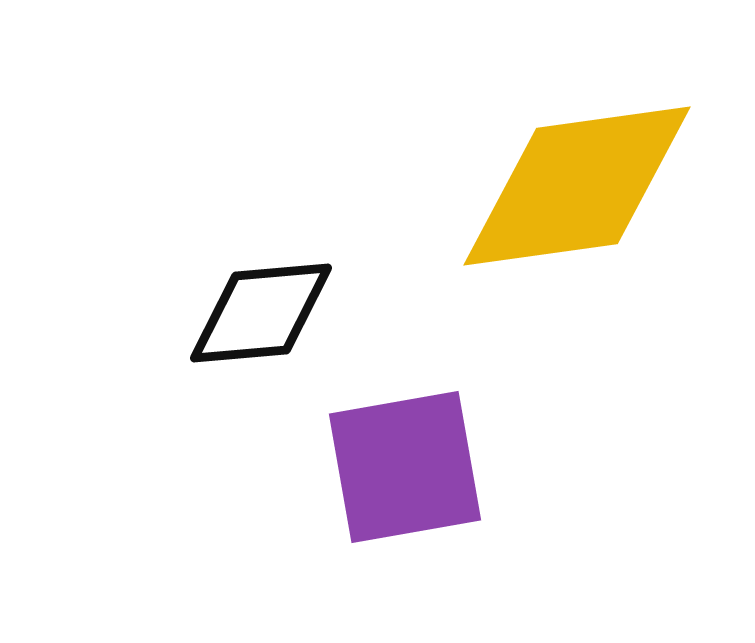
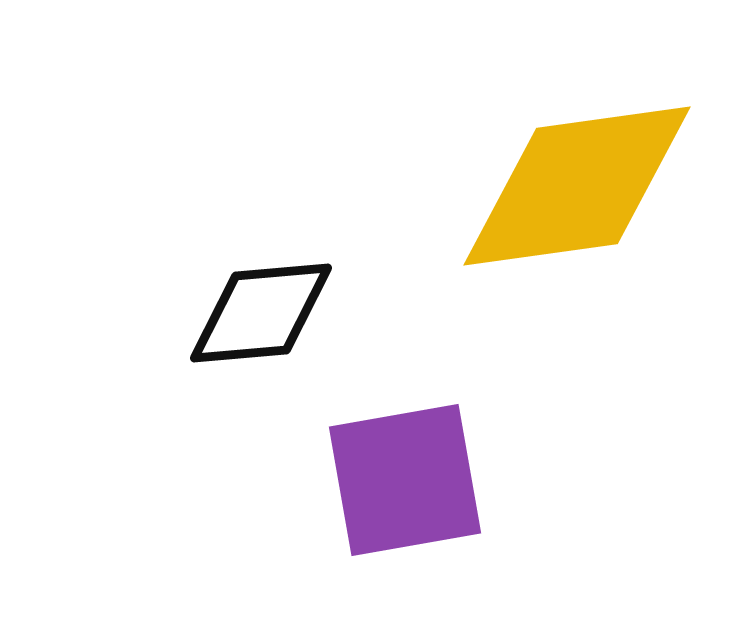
purple square: moved 13 px down
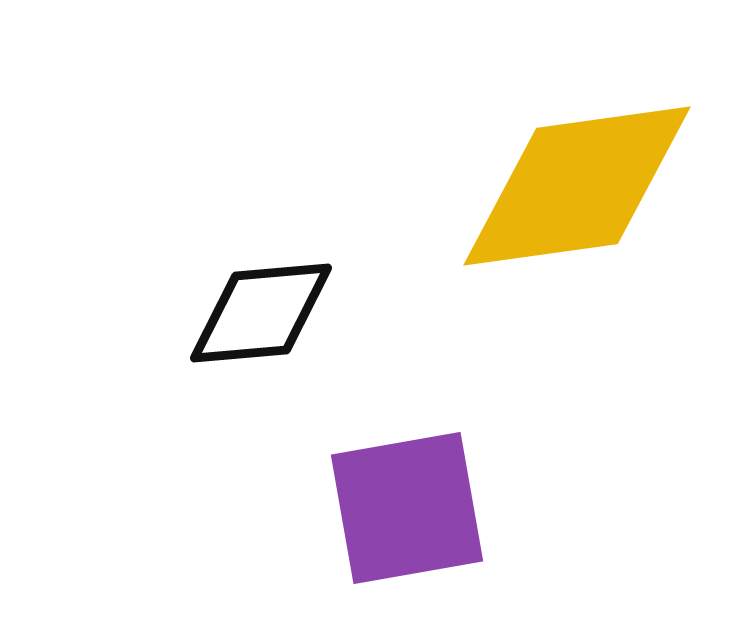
purple square: moved 2 px right, 28 px down
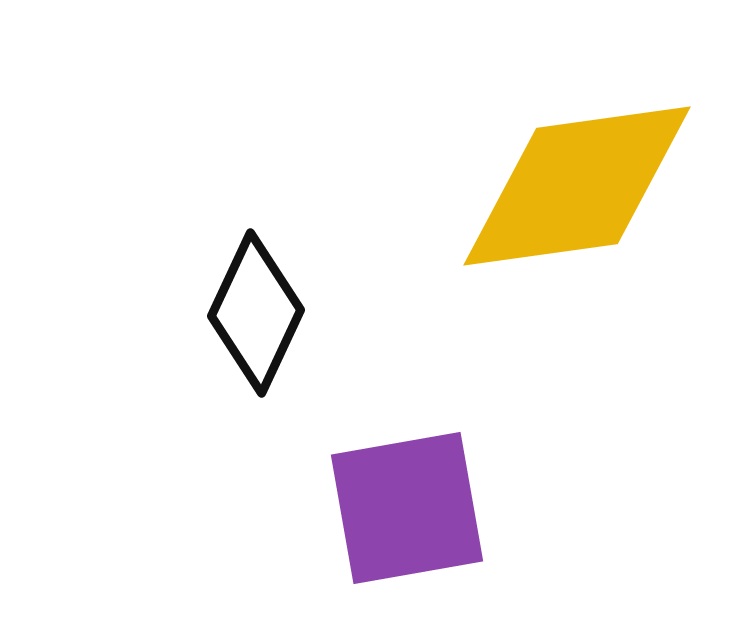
black diamond: moved 5 px left; rotated 60 degrees counterclockwise
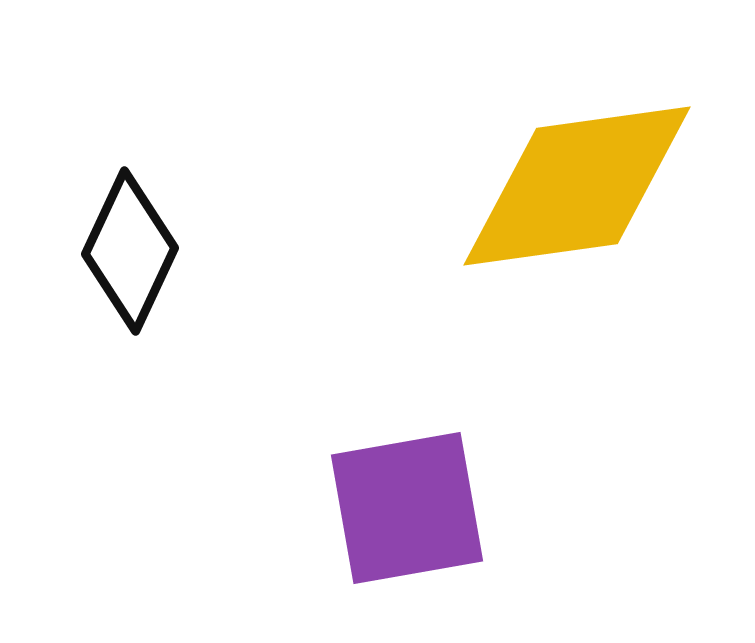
black diamond: moved 126 px left, 62 px up
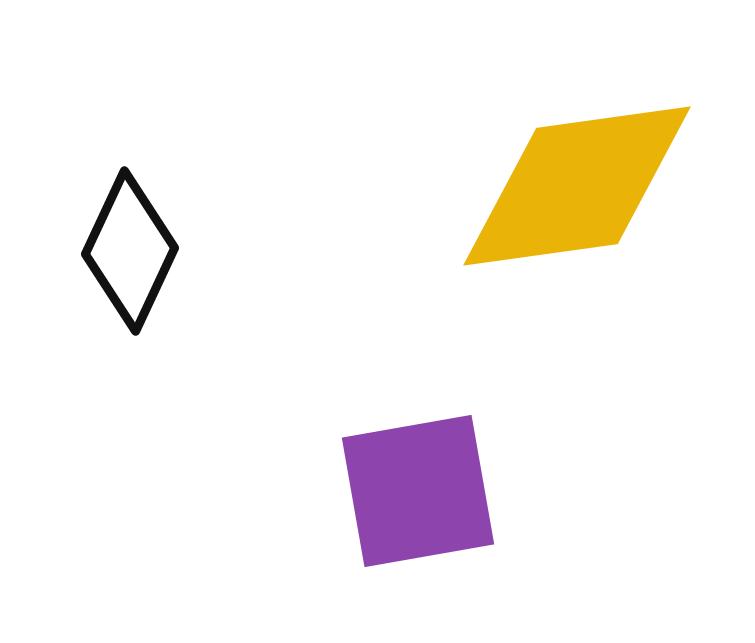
purple square: moved 11 px right, 17 px up
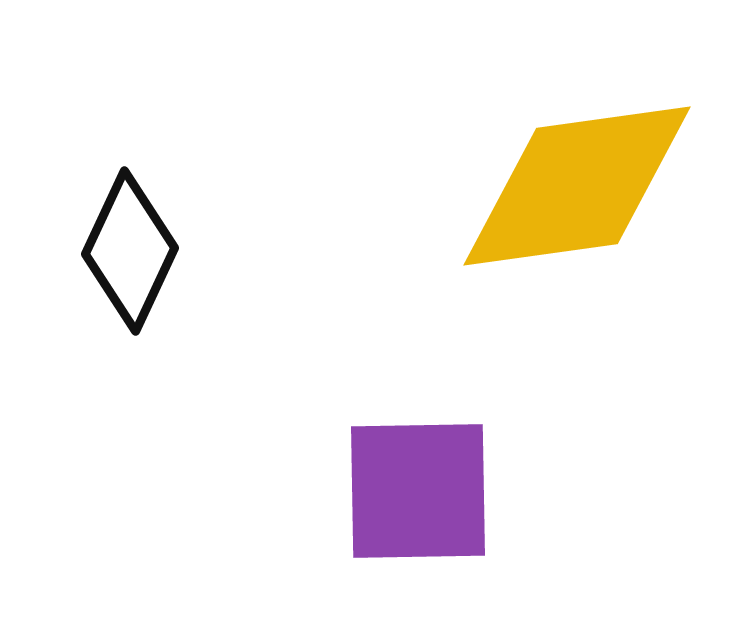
purple square: rotated 9 degrees clockwise
